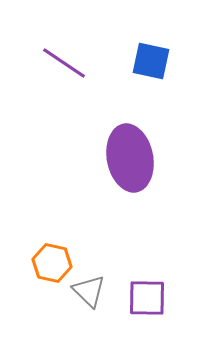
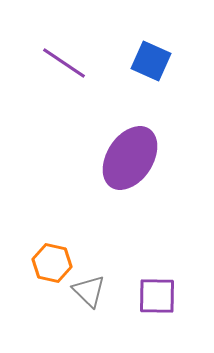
blue square: rotated 12 degrees clockwise
purple ellipse: rotated 44 degrees clockwise
purple square: moved 10 px right, 2 px up
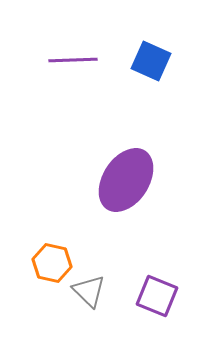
purple line: moved 9 px right, 3 px up; rotated 36 degrees counterclockwise
purple ellipse: moved 4 px left, 22 px down
purple square: rotated 21 degrees clockwise
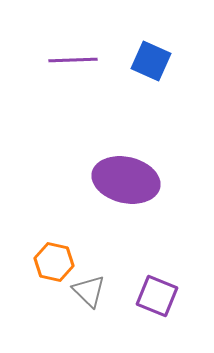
purple ellipse: rotated 70 degrees clockwise
orange hexagon: moved 2 px right, 1 px up
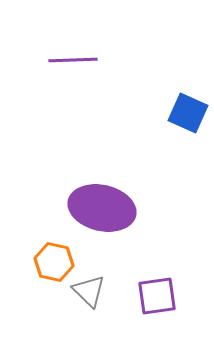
blue square: moved 37 px right, 52 px down
purple ellipse: moved 24 px left, 28 px down
purple square: rotated 30 degrees counterclockwise
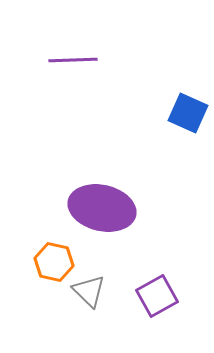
purple square: rotated 21 degrees counterclockwise
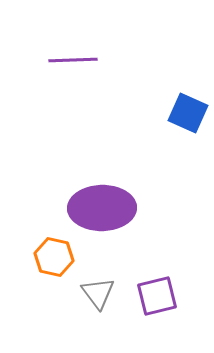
purple ellipse: rotated 14 degrees counterclockwise
orange hexagon: moved 5 px up
gray triangle: moved 9 px right, 2 px down; rotated 9 degrees clockwise
purple square: rotated 15 degrees clockwise
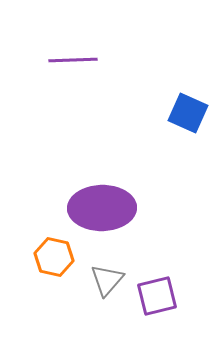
gray triangle: moved 9 px right, 13 px up; rotated 18 degrees clockwise
